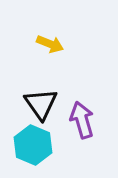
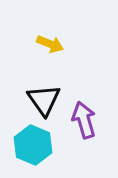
black triangle: moved 3 px right, 4 px up
purple arrow: moved 2 px right
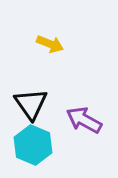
black triangle: moved 13 px left, 4 px down
purple arrow: rotated 45 degrees counterclockwise
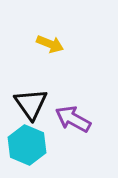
purple arrow: moved 11 px left, 1 px up
cyan hexagon: moved 6 px left
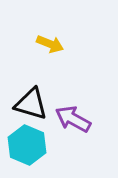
black triangle: rotated 39 degrees counterclockwise
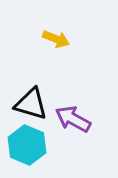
yellow arrow: moved 6 px right, 5 px up
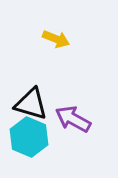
cyan hexagon: moved 2 px right, 8 px up
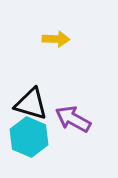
yellow arrow: rotated 20 degrees counterclockwise
